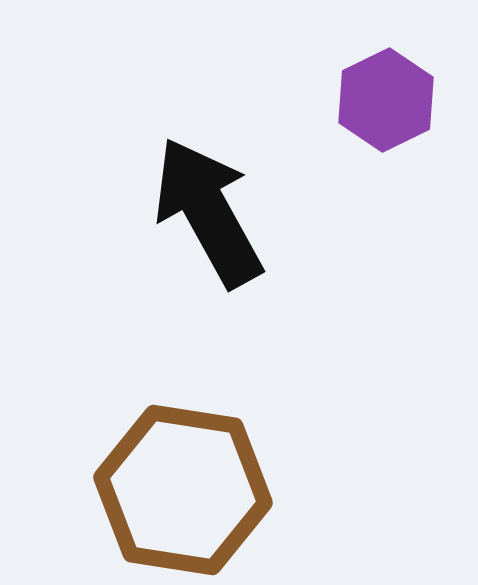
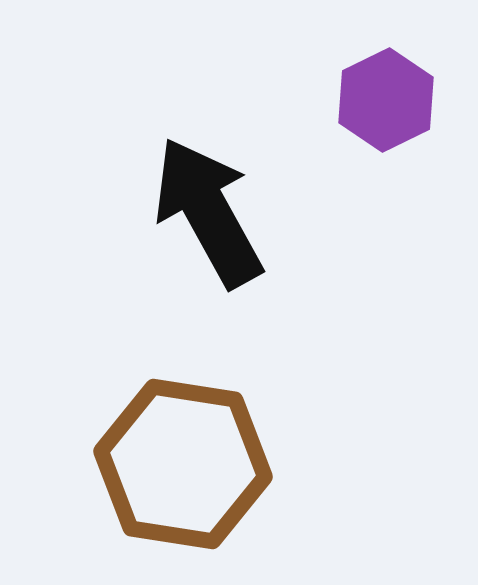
brown hexagon: moved 26 px up
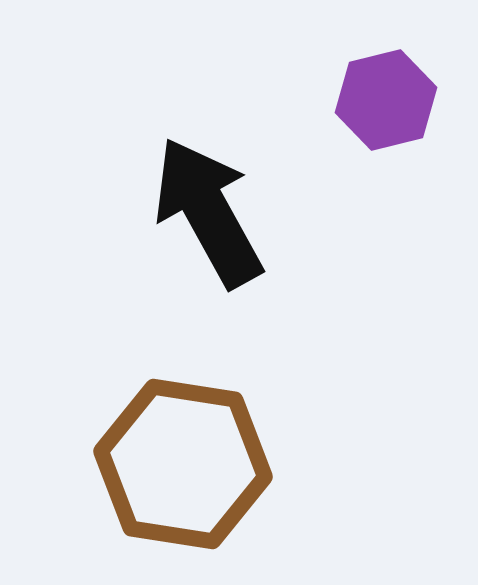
purple hexagon: rotated 12 degrees clockwise
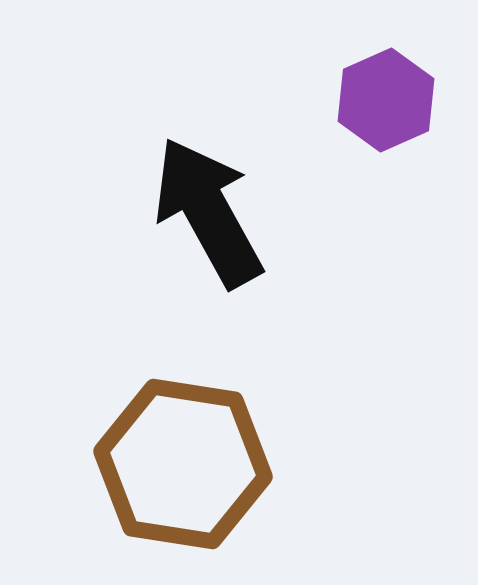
purple hexagon: rotated 10 degrees counterclockwise
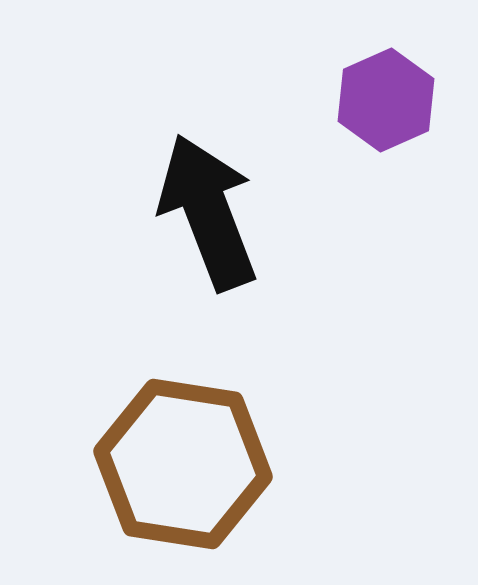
black arrow: rotated 8 degrees clockwise
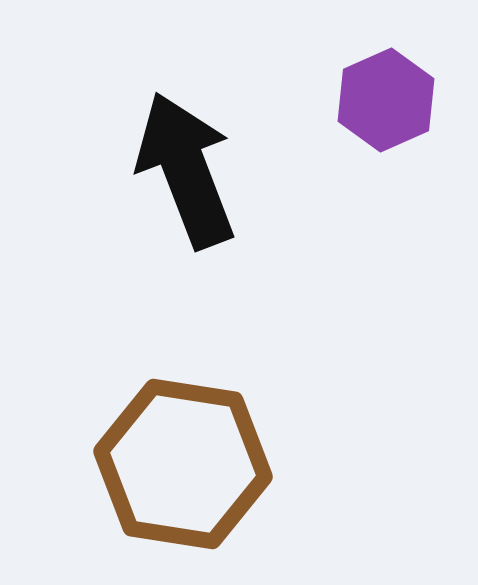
black arrow: moved 22 px left, 42 px up
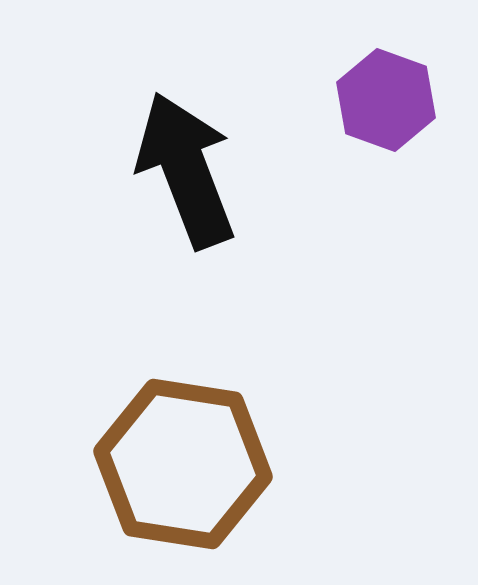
purple hexagon: rotated 16 degrees counterclockwise
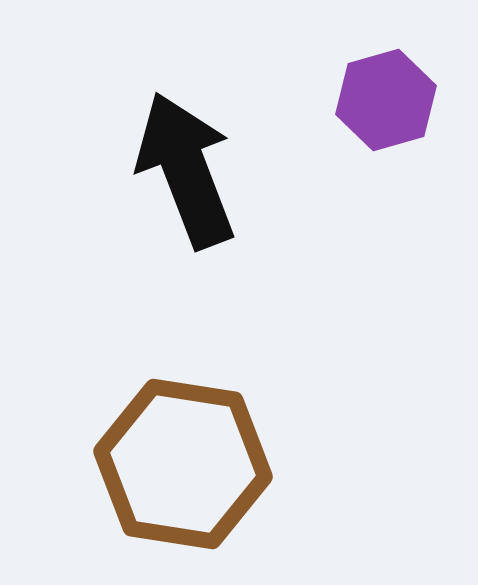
purple hexagon: rotated 24 degrees clockwise
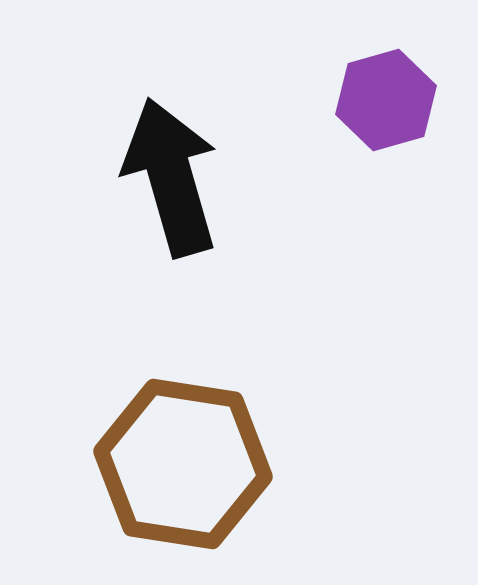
black arrow: moved 15 px left, 7 px down; rotated 5 degrees clockwise
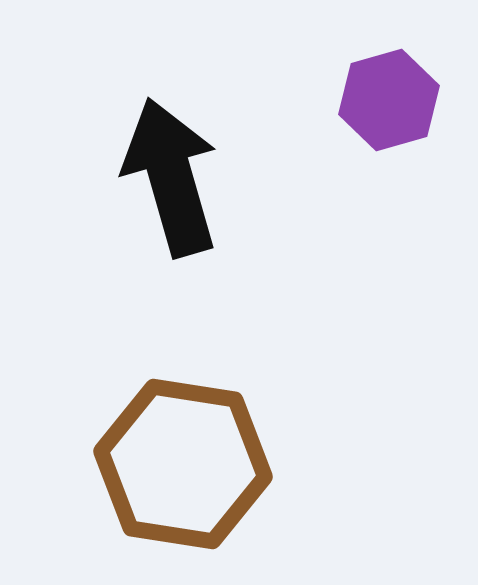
purple hexagon: moved 3 px right
